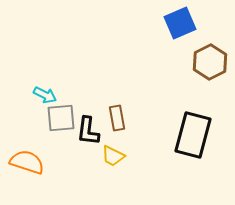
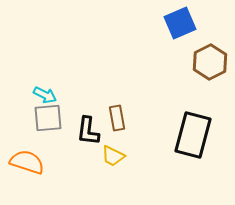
gray square: moved 13 px left
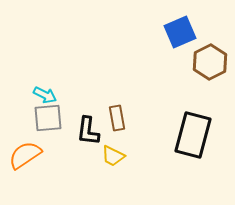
blue square: moved 9 px down
orange semicircle: moved 2 px left, 7 px up; rotated 52 degrees counterclockwise
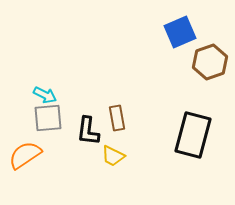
brown hexagon: rotated 8 degrees clockwise
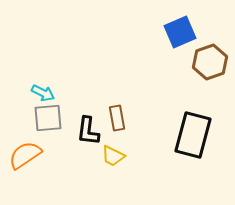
cyan arrow: moved 2 px left, 2 px up
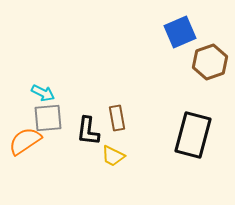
orange semicircle: moved 14 px up
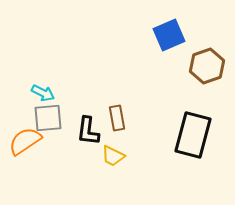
blue square: moved 11 px left, 3 px down
brown hexagon: moved 3 px left, 4 px down
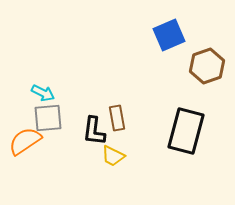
black L-shape: moved 6 px right
black rectangle: moved 7 px left, 4 px up
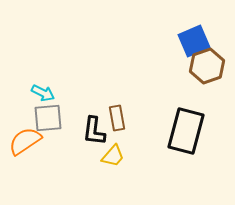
blue square: moved 25 px right, 6 px down
yellow trapezoid: rotated 75 degrees counterclockwise
